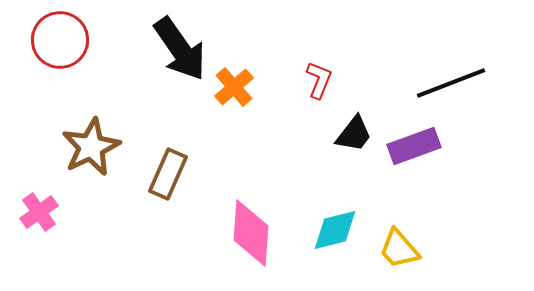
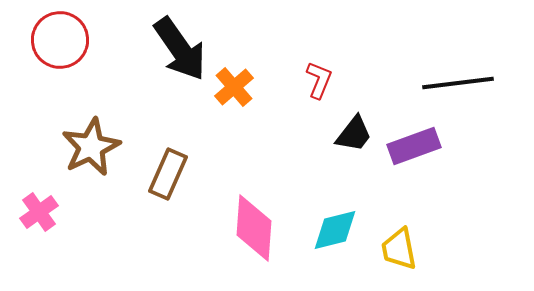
black line: moved 7 px right; rotated 14 degrees clockwise
pink diamond: moved 3 px right, 5 px up
yellow trapezoid: rotated 30 degrees clockwise
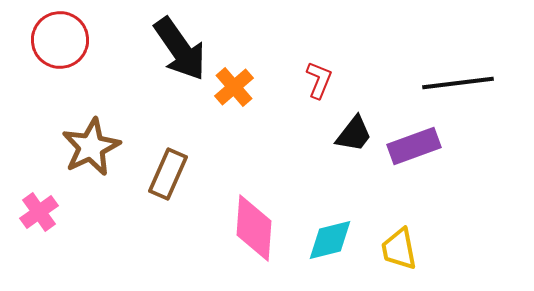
cyan diamond: moved 5 px left, 10 px down
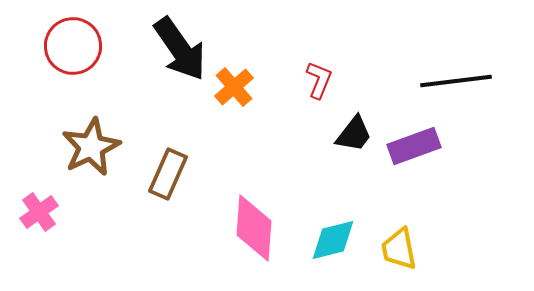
red circle: moved 13 px right, 6 px down
black line: moved 2 px left, 2 px up
cyan diamond: moved 3 px right
